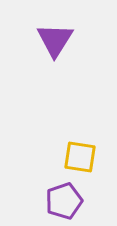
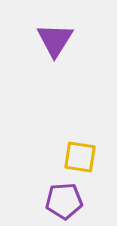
purple pentagon: rotated 15 degrees clockwise
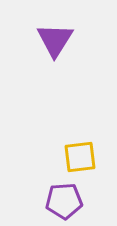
yellow square: rotated 16 degrees counterclockwise
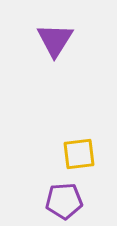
yellow square: moved 1 px left, 3 px up
